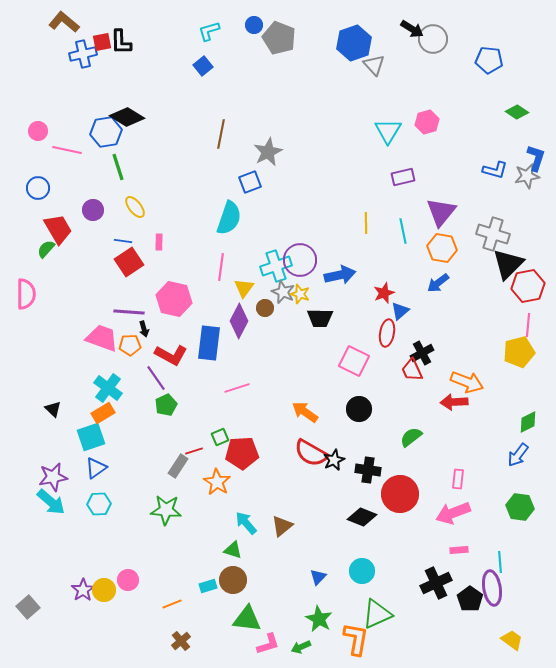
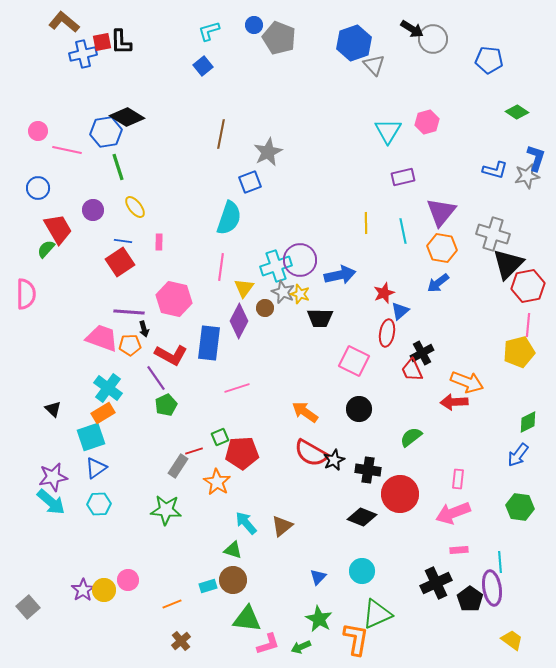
red square at (129, 262): moved 9 px left
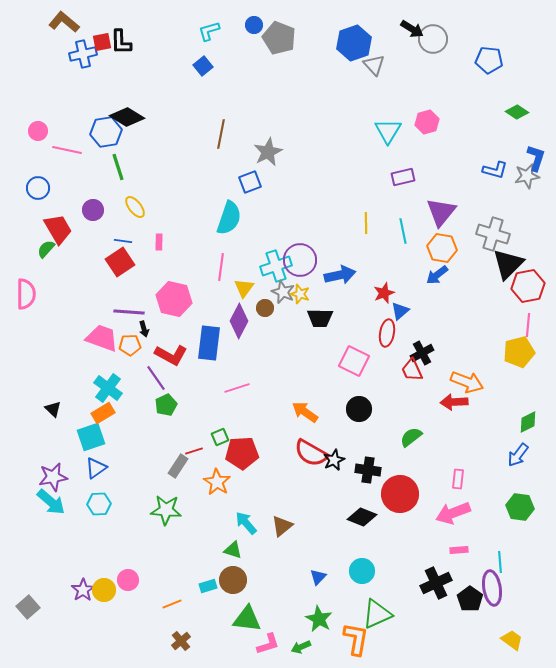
blue arrow at (438, 283): moved 1 px left, 8 px up
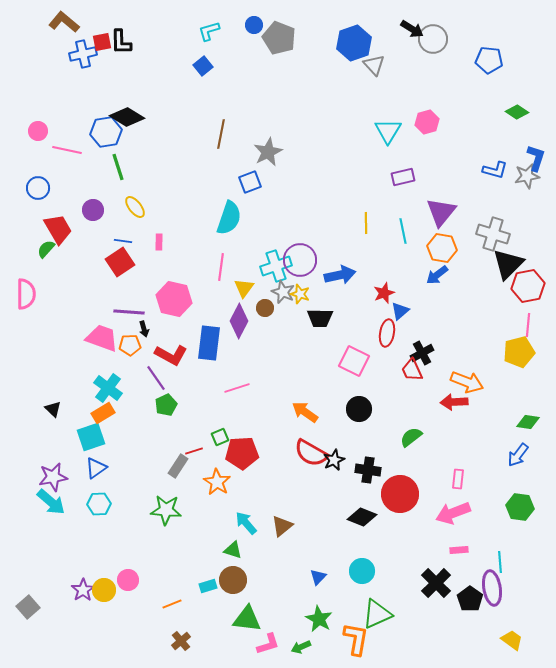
green diamond at (528, 422): rotated 35 degrees clockwise
black cross at (436, 583): rotated 20 degrees counterclockwise
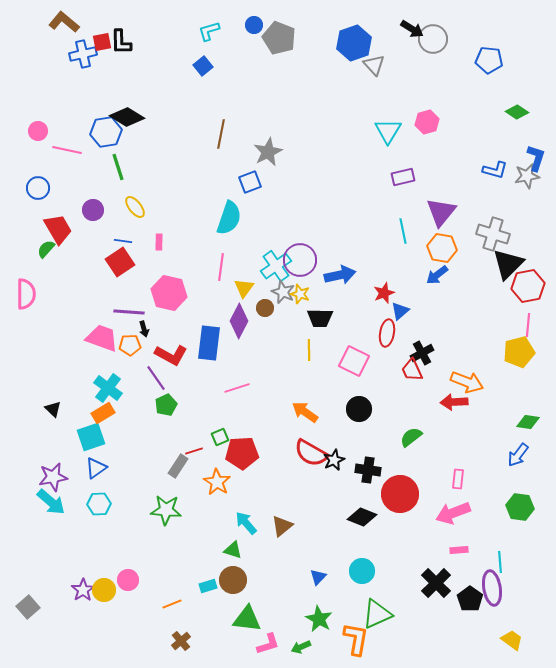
yellow line at (366, 223): moved 57 px left, 127 px down
cyan cross at (276, 266): rotated 16 degrees counterclockwise
pink hexagon at (174, 299): moved 5 px left, 6 px up
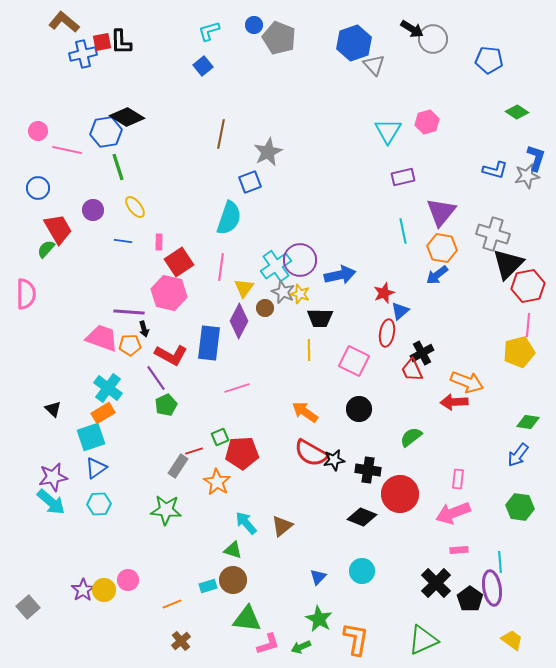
red square at (120, 262): moved 59 px right
black star at (334, 460): rotated 15 degrees clockwise
green triangle at (377, 614): moved 46 px right, 26 px down
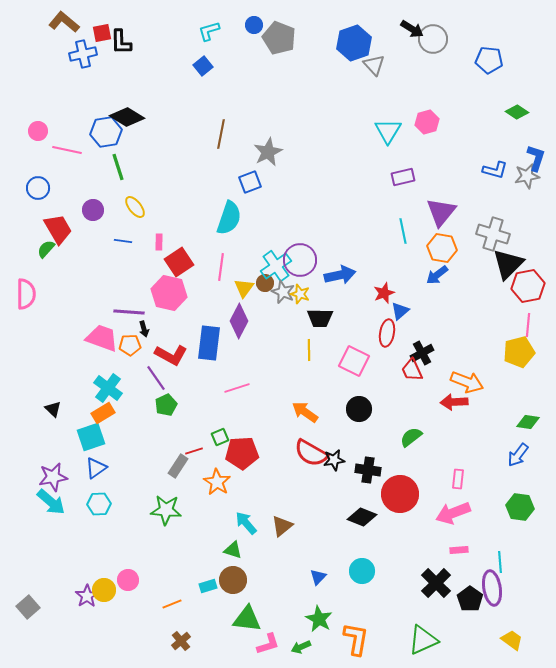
red square at (102, 42): moved 9 px up
brown circle at (265, 308): moved 25 px up
purple star at (83, 590): moved 4 px right, 6 px down
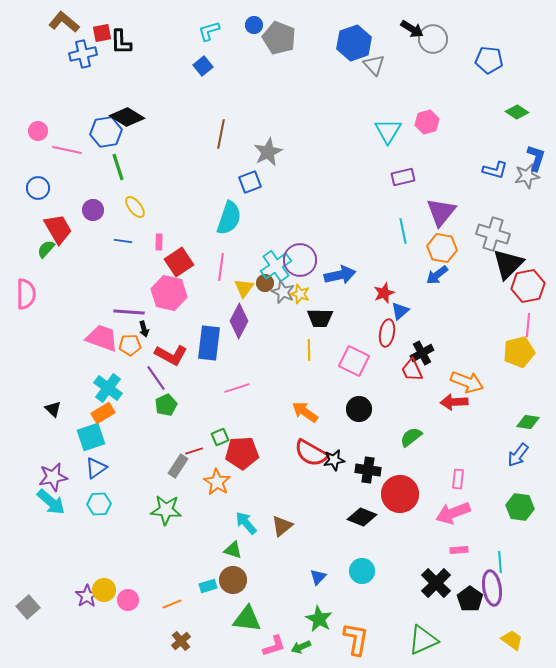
pink circle at (128, 580): moved 20 px down
pink L-shape at (268, 644): moved 6 px right, 2 px down
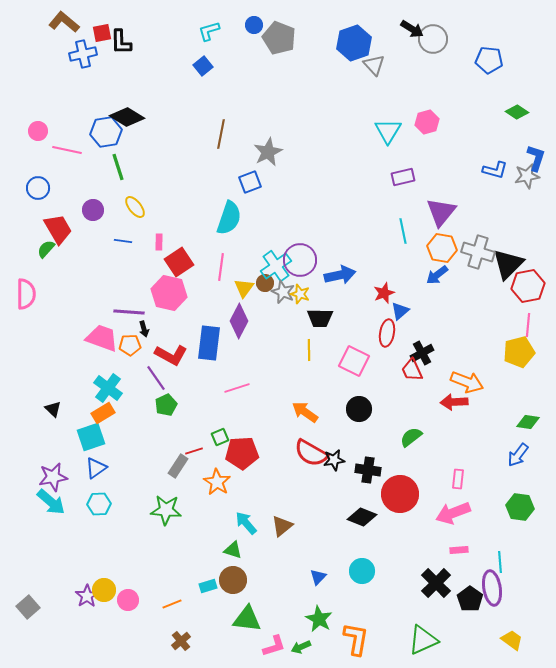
gray cross at (493, 234): moved 15 px left, 18 px down
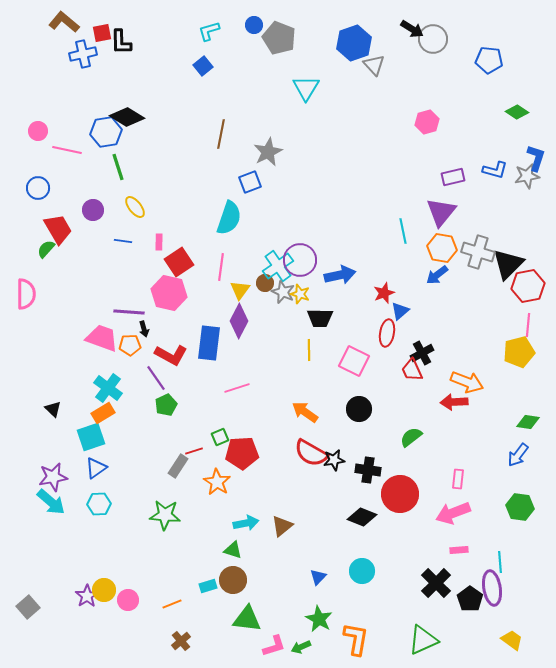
cyan triangle at (388, 131): moved 82 px left, 43 px up
purple rectangle at (403, 177): moved 50 px right
cyan cross at (276, 266): moved 2 px right
yellow triangle at (244, 288): moved 4 px left, 2 px down
green star at (166, 510): moved 1 px left, 5 px down
cyan arrow at (246, 523): rotated 120 degrees clockwise
